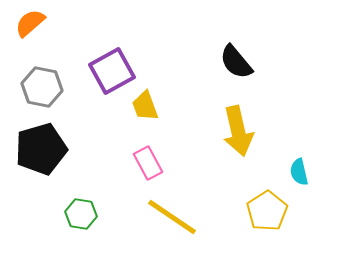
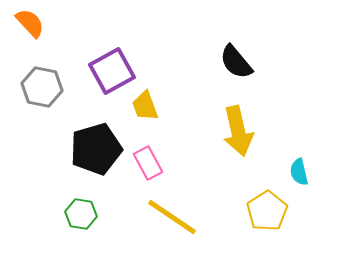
orange semicircle: rotated 88 degrees clockwise
black pentagon: moved 55 px right
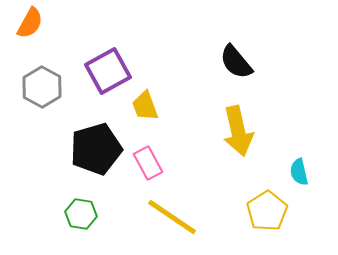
orange semicircle: rotated 72 degrees clockwise
purple square: moved 4 px left
gray hexagon: rotated 18 degrees clockwise
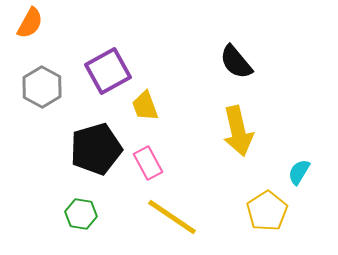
cyan semicircle: rotated 44 degrees clockwise
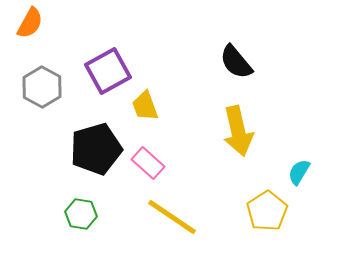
pink rectangle: rotated 20 degrees counterclockwise
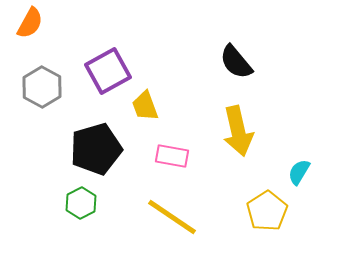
pink rectangle: moved 24 px right, 7 px up; rotated 32 degrees counterclockwise
green hexagon: moved 11 px up; rotated 24 degrees clockwise
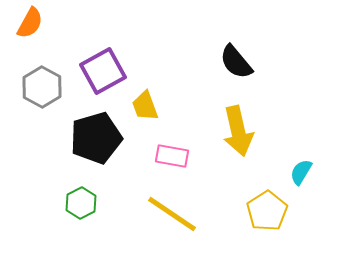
purple square: moved 5 px left
black pentagon: moved 11 px up
cyan semicircle: moved 2 px right
yellow line: moved 3 px up
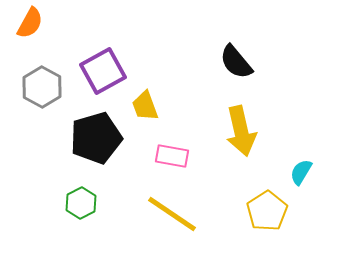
yellow arrow: moved 3 px right
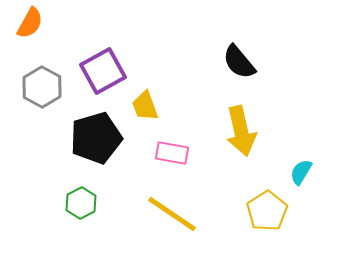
black semicircle: moved 3 px right
pink rectangle: moved 3 px up
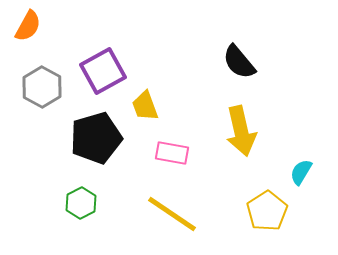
orange semicircle: moved 2 px left, 3 px down
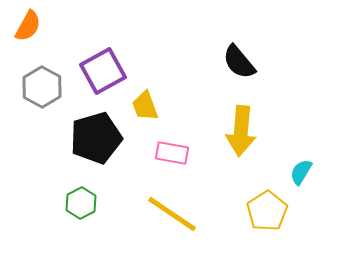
yellow arrow: rotated 18 degrees clockwise
